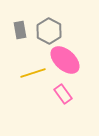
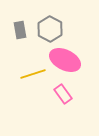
gray hexagon: moved 1 px right, 2 px up
pink ellipse: rotated 16 degrees counterclockwise
yellow line: moved 1 px down
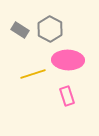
gray rectangle: rotated 48 degrees counterclockwise
pink ellipse: moved 3 px right; rotated 24 degrees counterclockwise
pink rectangle: moved 4 px right, 2 px down; rotated 18 degrees clockwise
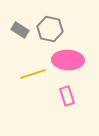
gray hexagon: rotated 15 degrees counterclockwise
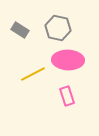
gray hexagon: moved 8 px right, 1 px up
yellow line: rotated 10 degrees counterclockwise
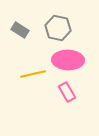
yellow line: rotated 15 degrees clockwise
pink rectangle: moved 4 px up; rotated 12 degrees counterclockwise
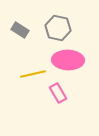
pink rectangle: moved 9 px left, 1 px down
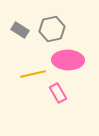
gray hexagon: moved 6 px left, 1 px down; rotated 25 degrees counterclockwise
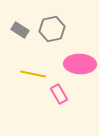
pink ellipse: moved 12 px right, 4 px down
yellow line: rotated 25 degrees clockwise
pink rectangle: moved 1 px right, 1 px down
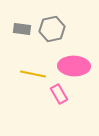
gray rectangle: moved 2 px right, 1 px up; rotated 24 degrees counterclockwise
pink ellipse: moved 6 px left, 2 px down
